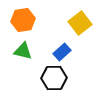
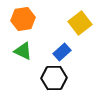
orange hexagon: moved 1 px up
green triangle: rotated 12 degrees clockwise
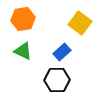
yellow square: rotated 15 degrees counterclockwise
black hexagon: moved 3 px right, 2 px down
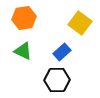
orange hexagon: moved 1 px right, 1 px up
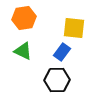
yellow square: moved 6 px left, 5 px down; rotated 30 degrees counterclockwise
blue rectangle: rotated 12 degrees counterclockwise
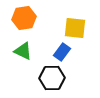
yellow square: moved 1 px right
black hexagon: moved 5 px left, 2 px up
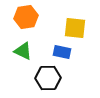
orange hexagon: moved 2 px right, 1 px up
blue rectangle: rotated 66 degrees clockwise
black hexagon: moved 4 px left
